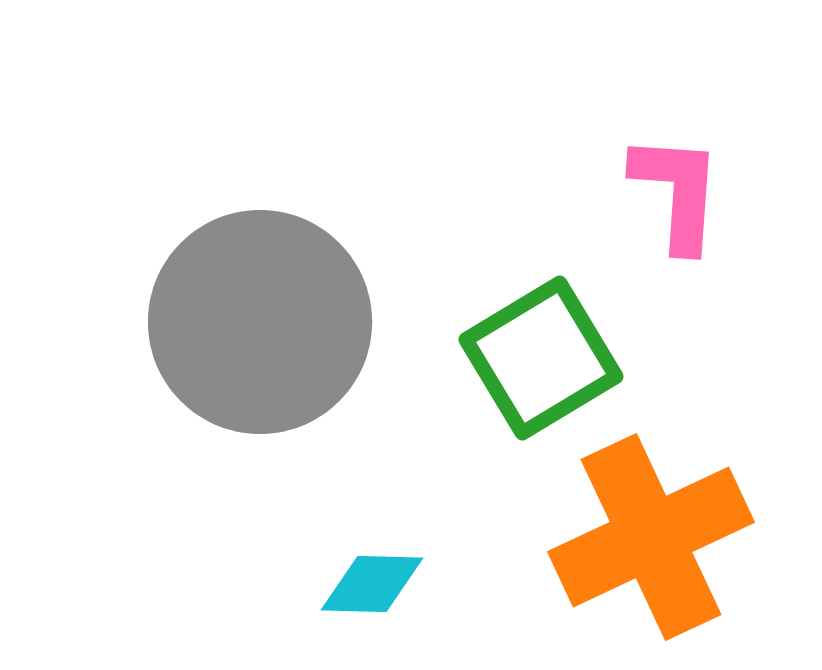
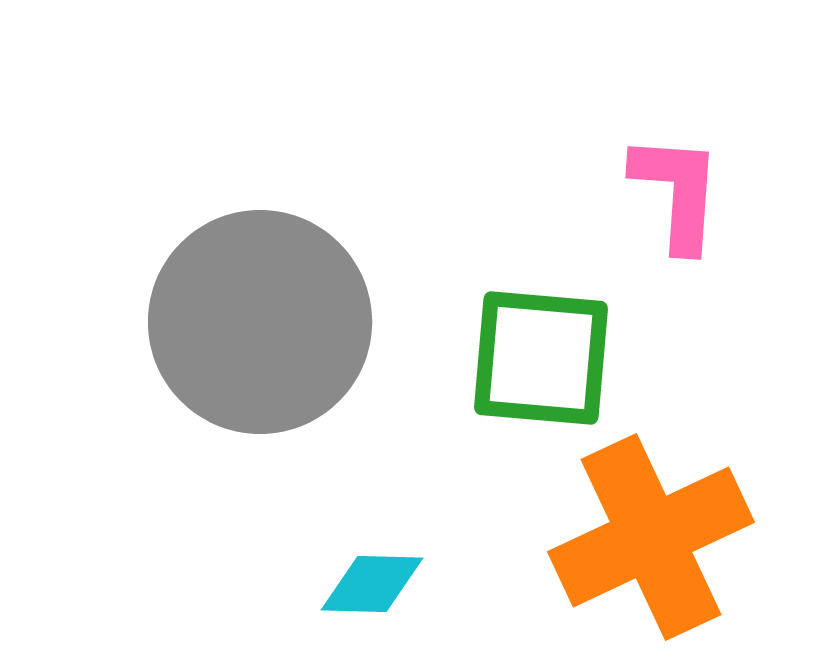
green square: rotated 36 degrees clockwise
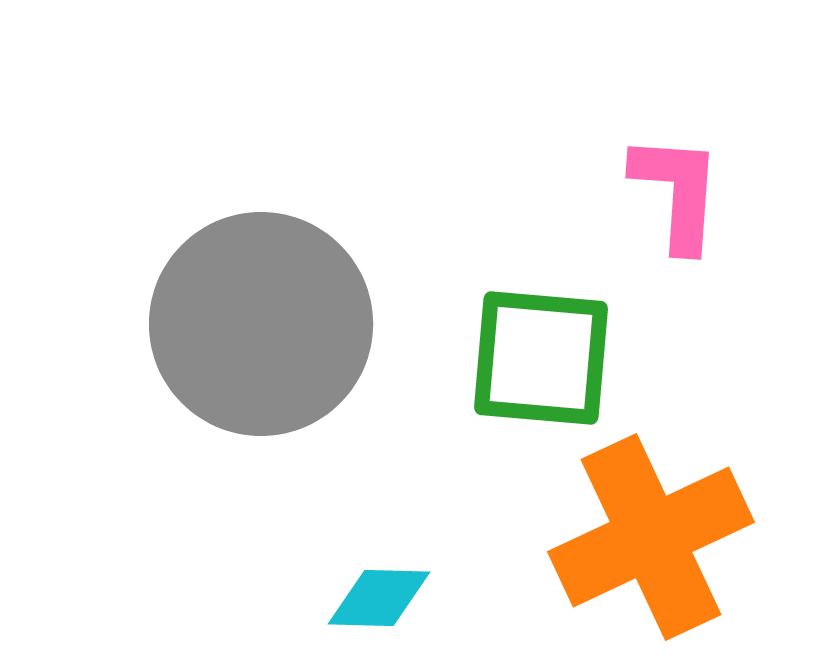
gray circle: moved 1 px right, 2 px down
cyan diamond: moved 7 px right, 14 px down
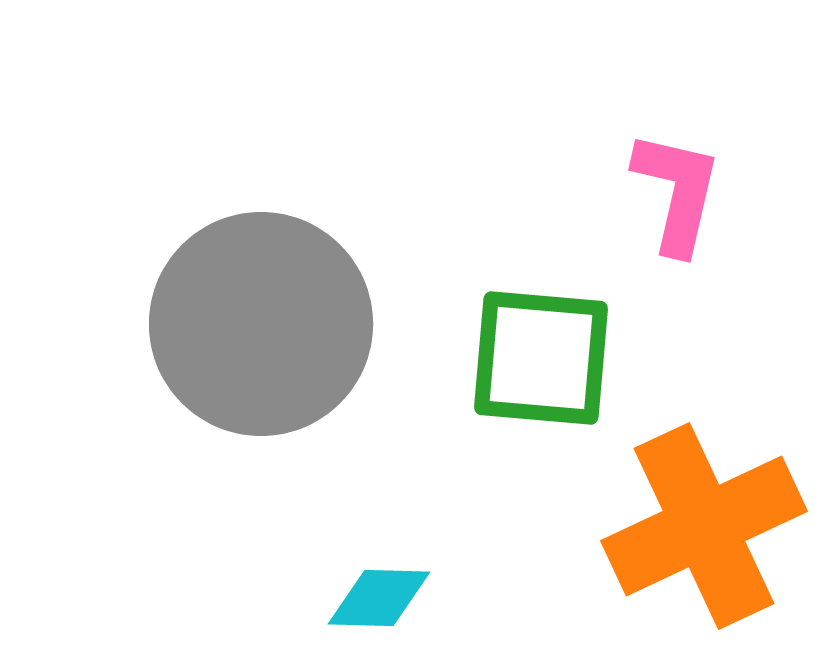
pink L-shape: rotated 9 degrees clockwise
orange cross: moved 53 px right, 11 px up
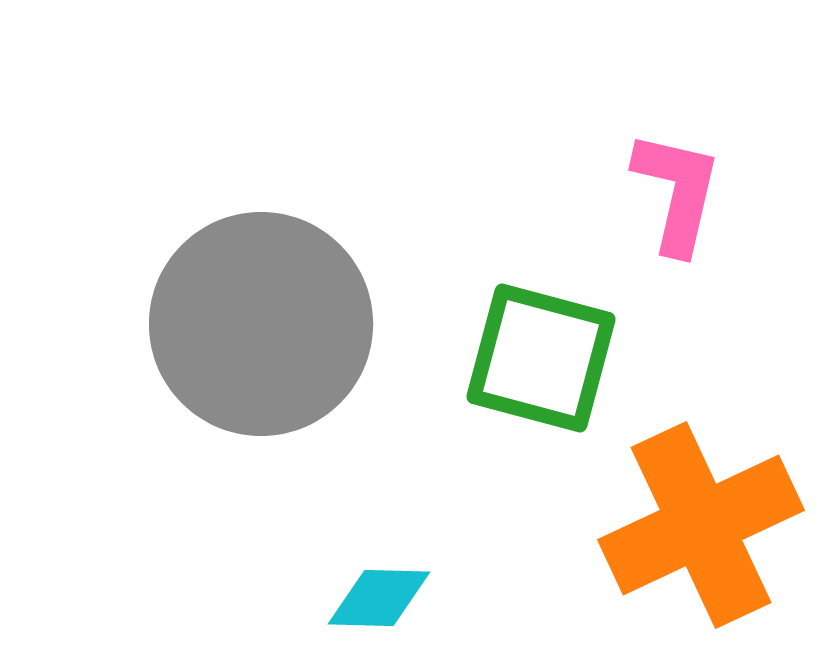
green square: rotated 10 degrees clockwise
orange cross: moved 3 px left, 1 px up
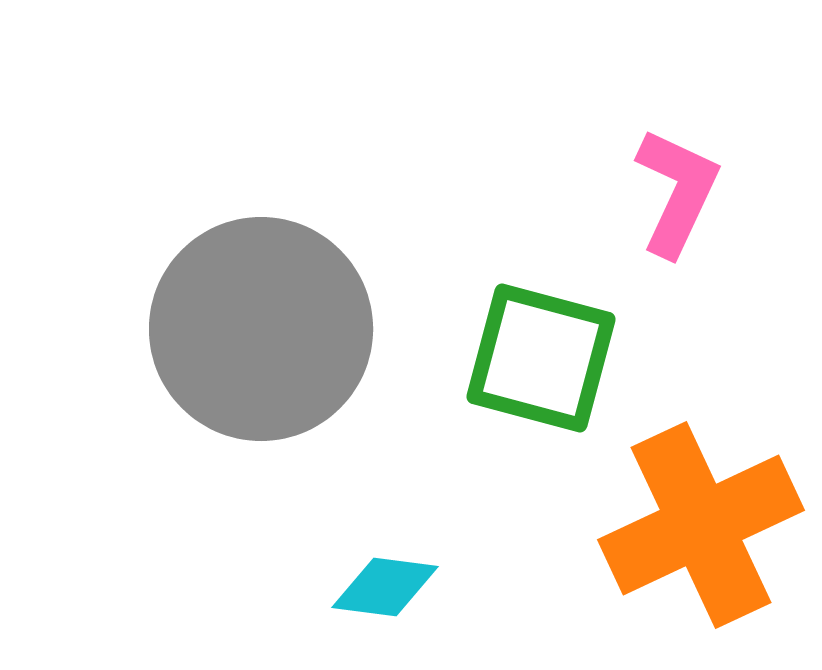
pink L-shape: rotated 12 degrees clockwise
gray circle: moved 5 px down
cyan diamond: moved 6 px right, 11 px up; rotated 6 degrees clockwise
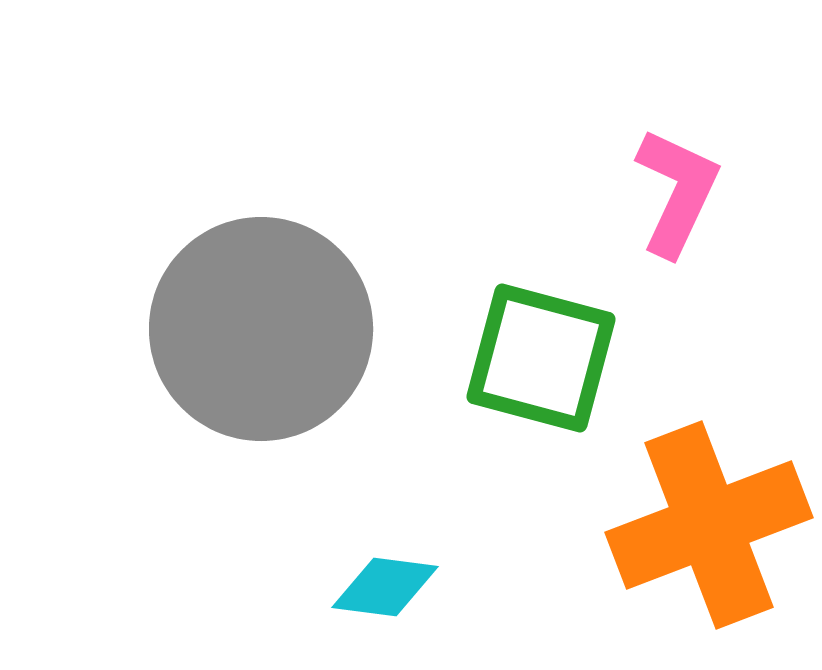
orange cross: moved 8 px right; rotated 4 degrees clockwise
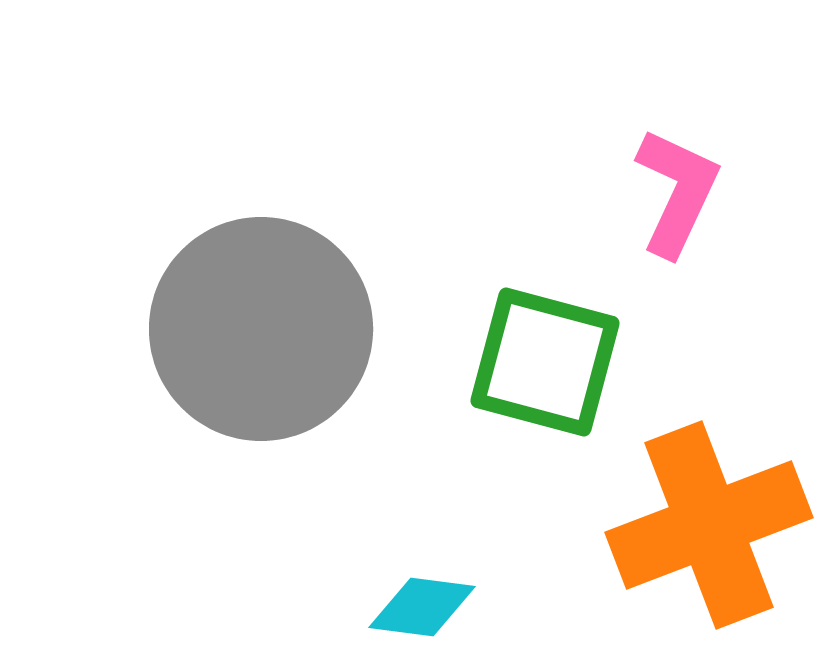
green square: moved 4 px right, 4 px down
cyan diamond: moved 37 px right, 20 px down
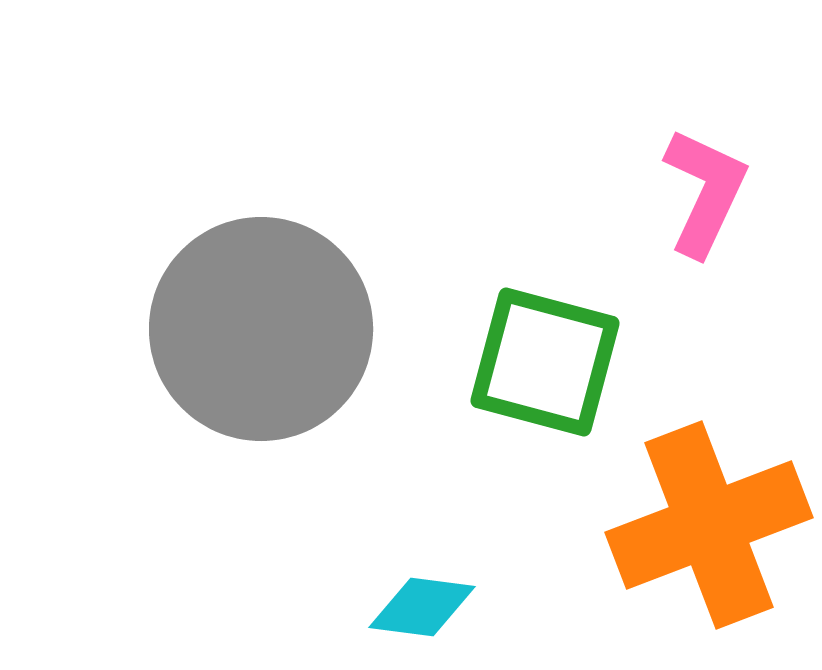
pink L-shape: moved 28 px right
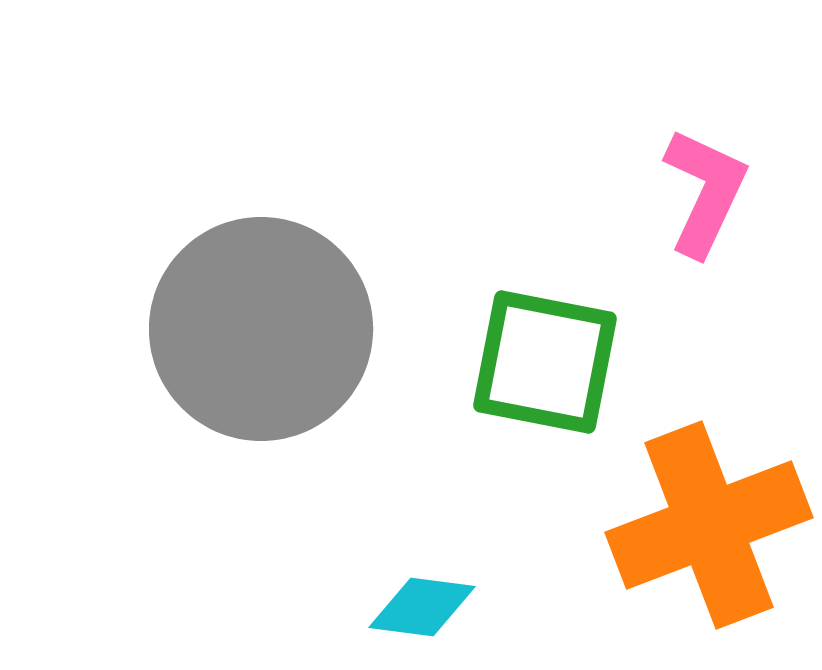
green square: rotated 4 degrees counterclockwise
